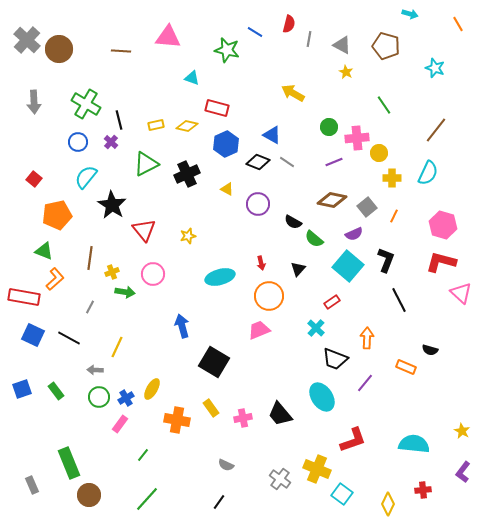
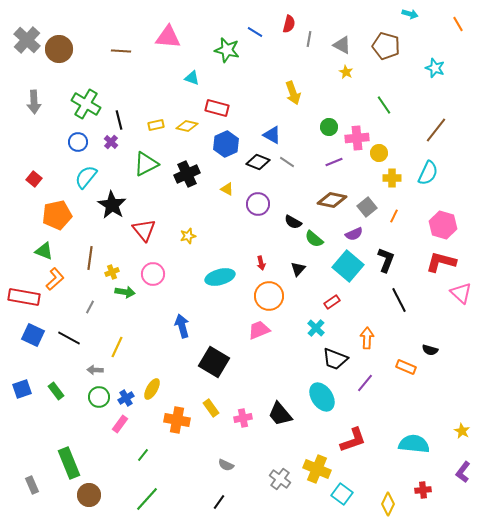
yellow arrow at (293, 93): rotated 140 degrees counterclockwise
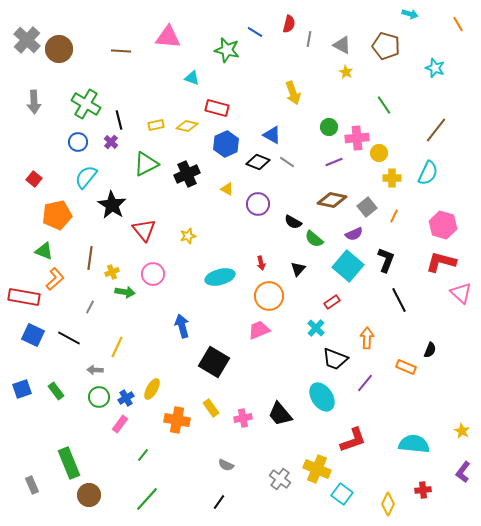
black semicircle at (430, 350): rotated 84 degrees counterclockwise
